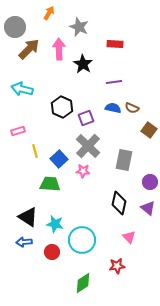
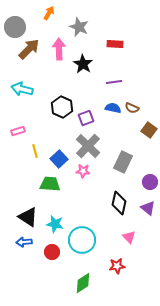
gray rectangle: moved 1 px left, 2 px down; rotated 15 degrees clockwise
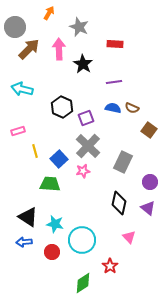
pink star: rotated 16 degrees counterclockwise
red star: moved 7 px left; rotated 28 degrees counterclockwise
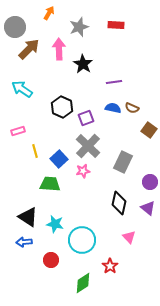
gray star: rotated 30 degrees clockwise
red rectangle: moved 1 px right, 19 px up
cyan arrow: rotated 20 degrees clockwise
red circle: moved 1 px left, 8 px down
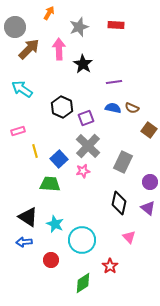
cyan star: rotated 12 degrees clockwise
